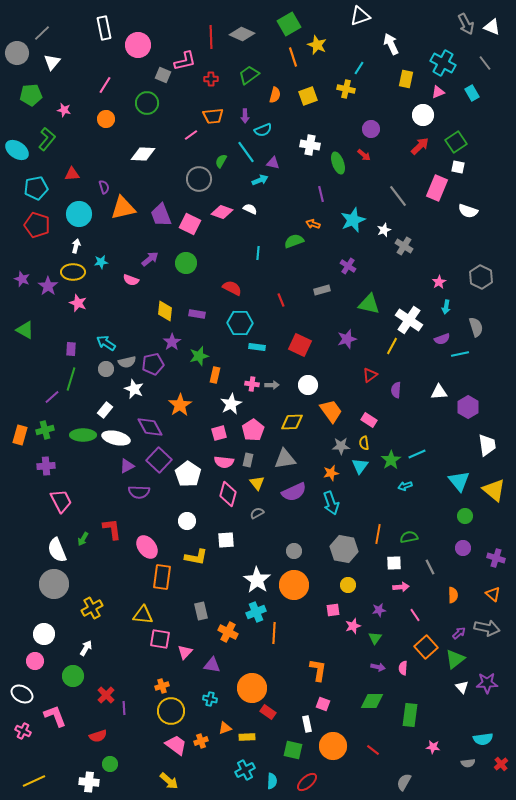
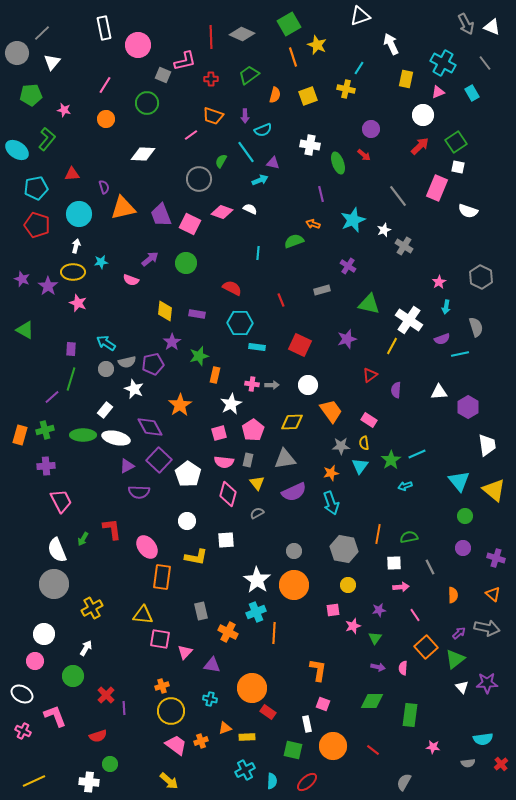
orange trapezoid at (213, 116): rotated 25 degrees clockwise
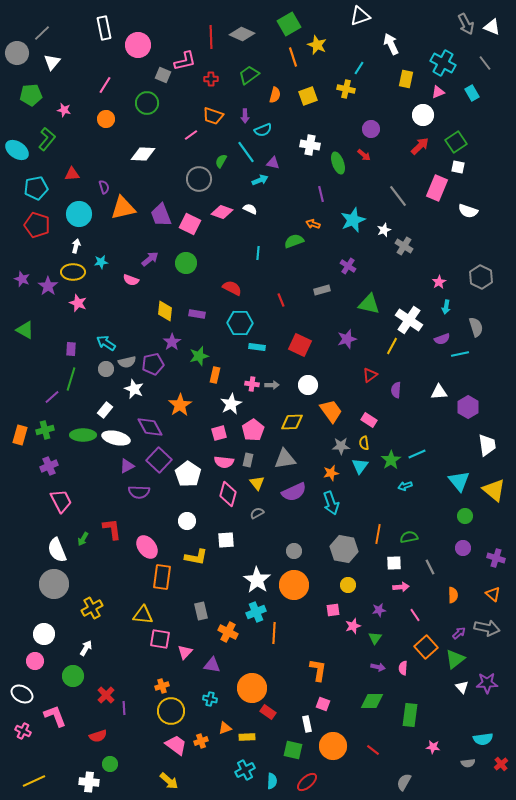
purple cross at (46, 466): moved 3 px right; rotated 18 degrees counterclockwise
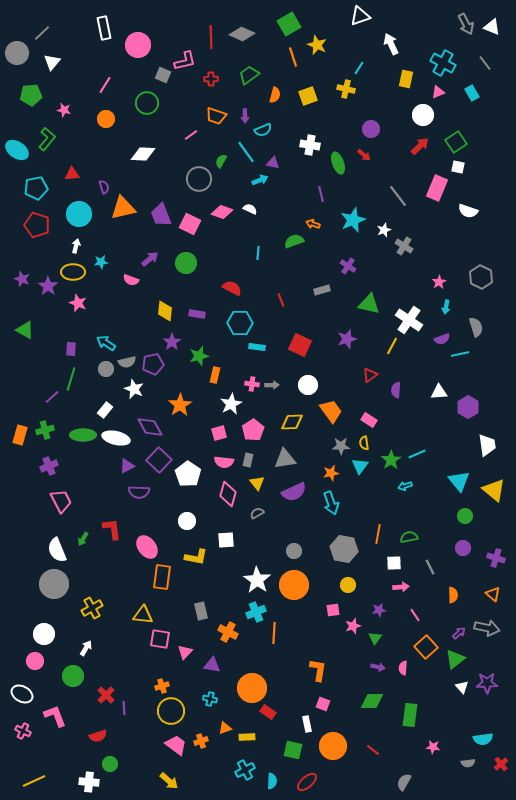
orange trapezoid at (213, 116): moved 3 px right
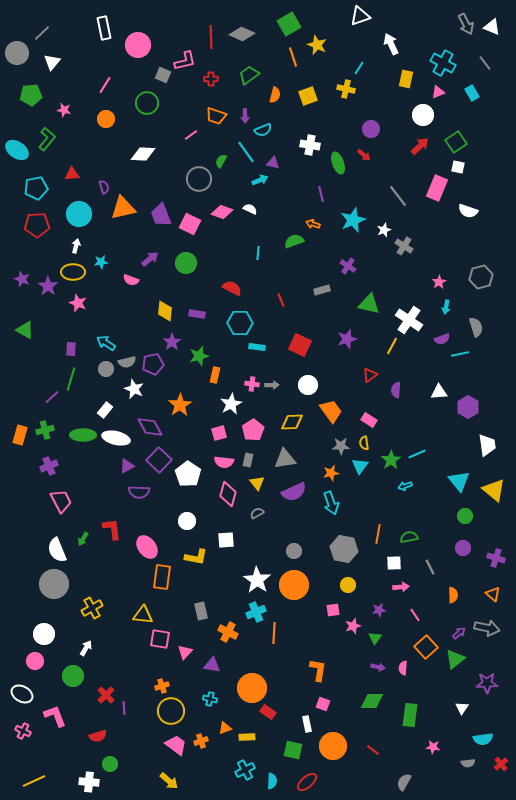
red pentagon at (37, 225): rotated 20 degrees counterclockwise
gray hexagon at (481, 277): rotated 20 degrees clockwise
white triangle at (462, 687): moved 21 px down; rotated 16 degrees clockwise
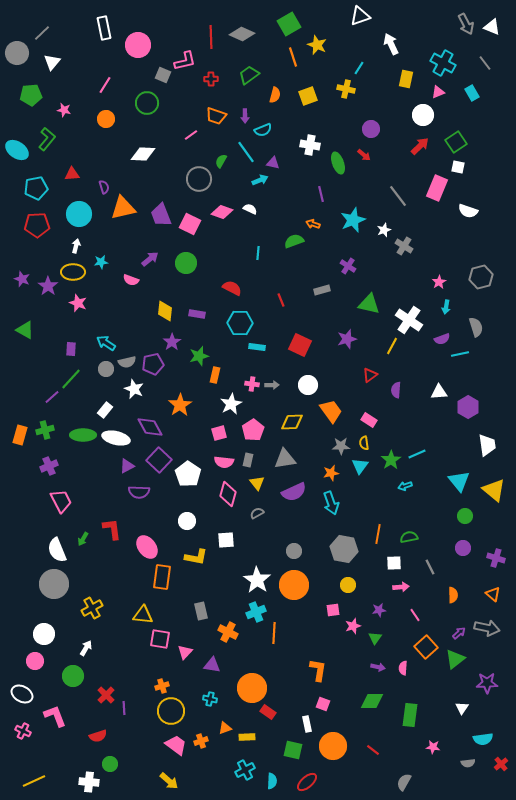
green line at (71, 379): rotated 25 degrees clockwise
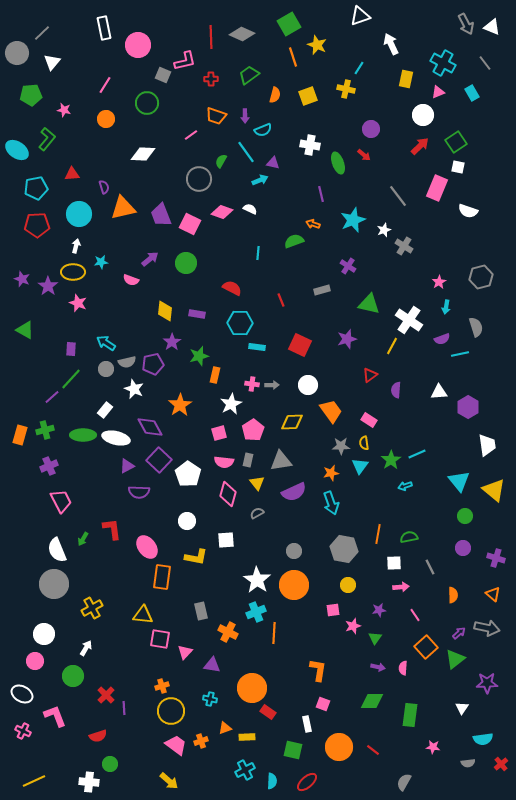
gray triangle at (285, 459): moved 4 px left, 2 px down
orange circle at (333, 746): moved 6 px right, 1 px down
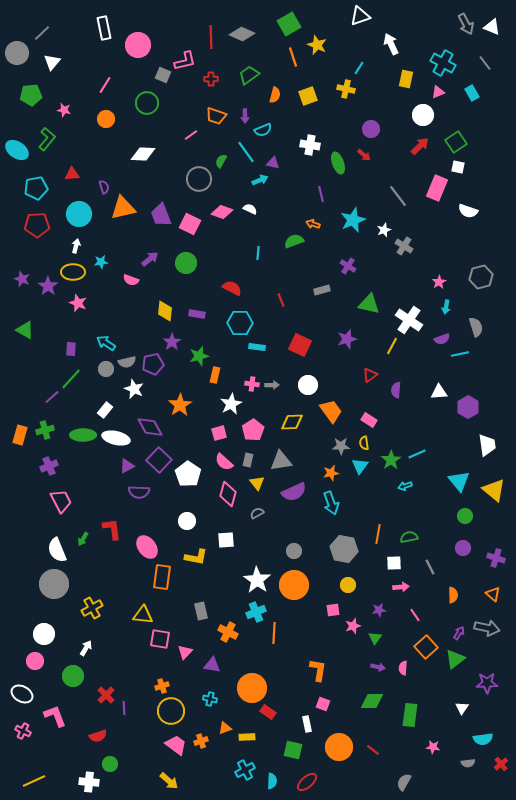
pink semicircle at (224, 462): rotated 36 degrees clockwise
purple arrow at (459, 633): rotated 16 degrees counterclockwise
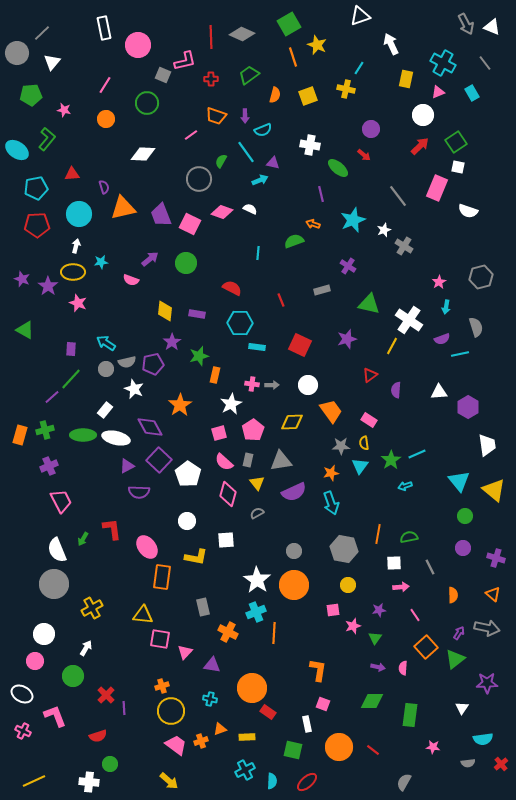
green ellipse at (338, 163): moved 5 px down; rotated 30 degrees counterclockwise
gray rectangle at (201, 611): moved 2 px right, 4 px up
orange triangle at (225, 728): moved 5 px left, 1 px down
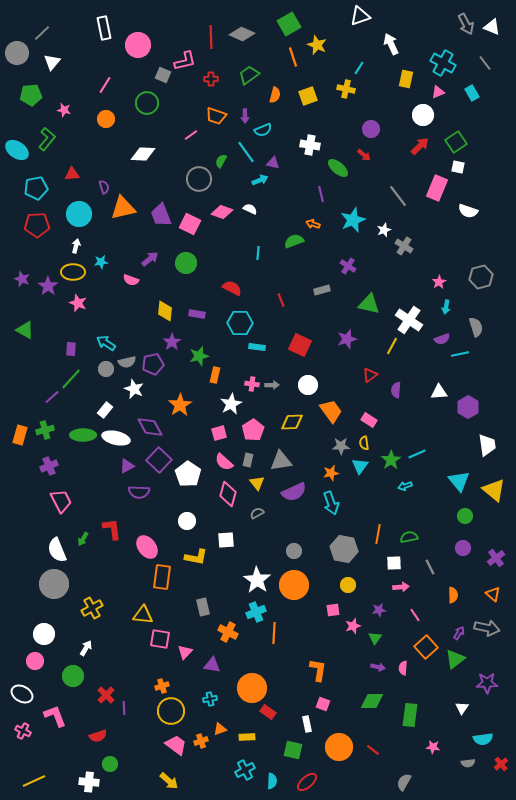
purple cross at (496, 558): rotated 36 degrees clockwise
cyan cross at (210, 699): rotated 24 degrees counterclockwise
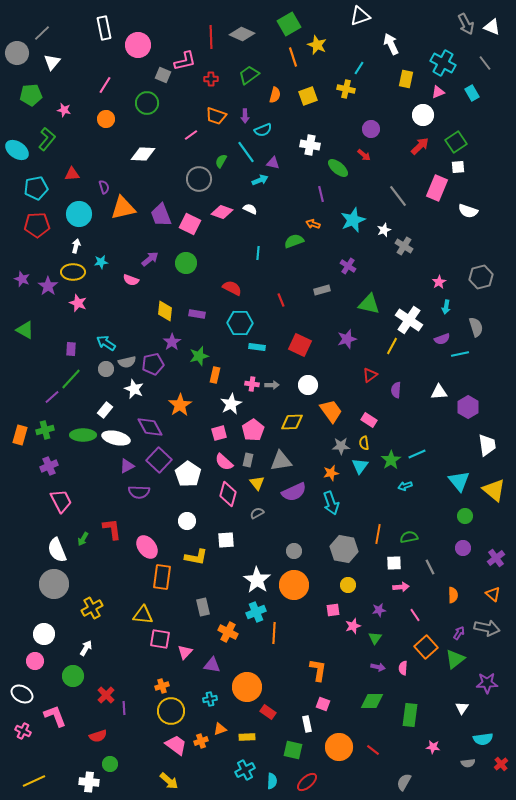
white square at (458, 167): rotated 16 degrees counterclockwise
orange circle at (252, 688): moved 5 px left, 1 px up
